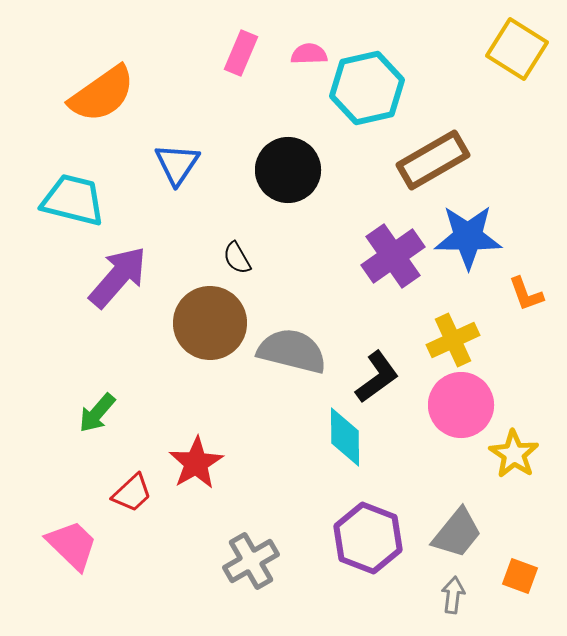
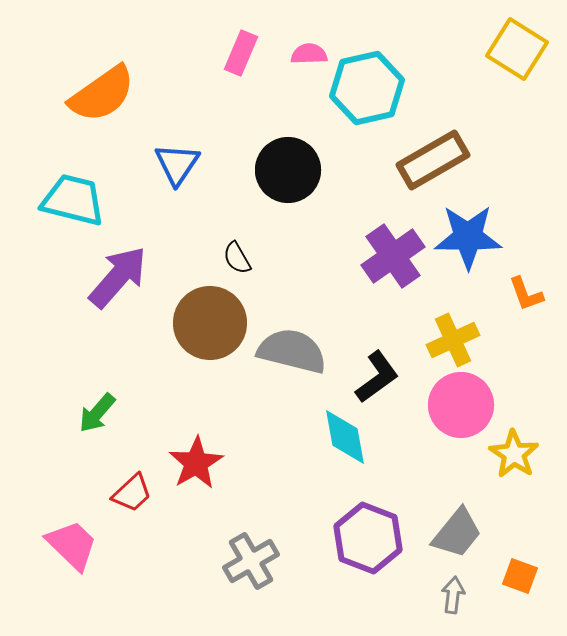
cyan diamond: rotated 10 degrees counterclockwise
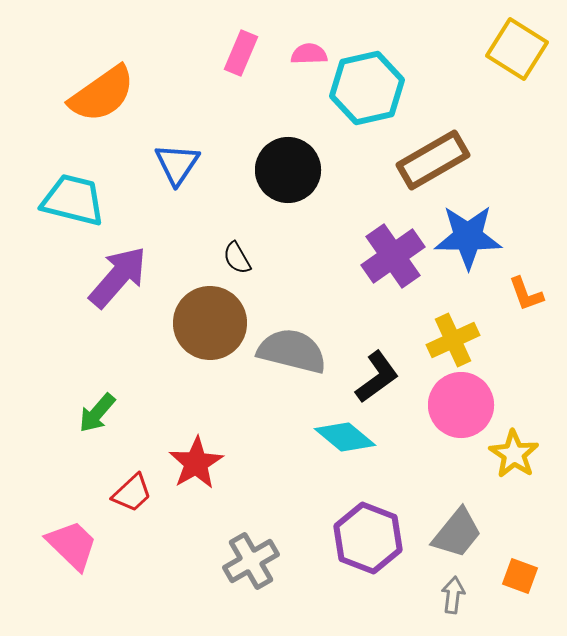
cyan diamond: rotated 40 degrees counterclockwise
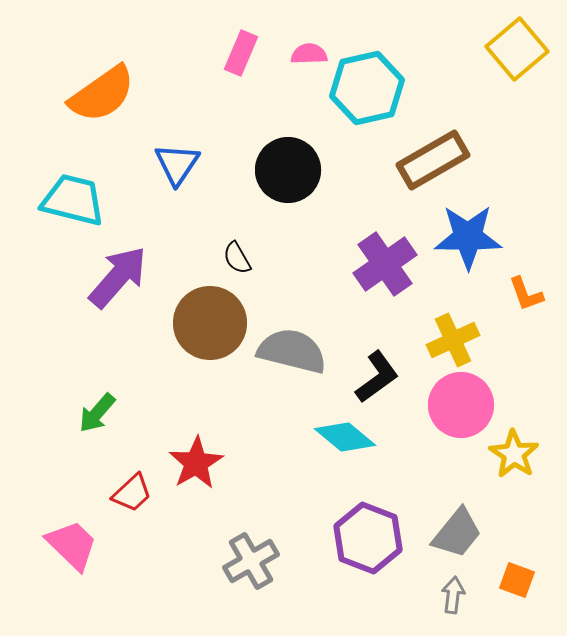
yellow square: rotated 18 degrees clockwise
purple cross: moved 8 px left, 8 px down
orange square: moved 3 px left, 4 px down
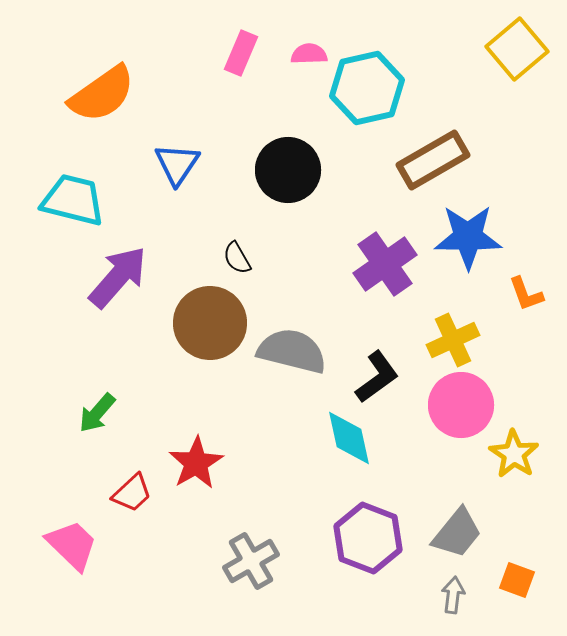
cyan diamond: moved 4 px right, 1 px down; rotated 38 degrees clockwise
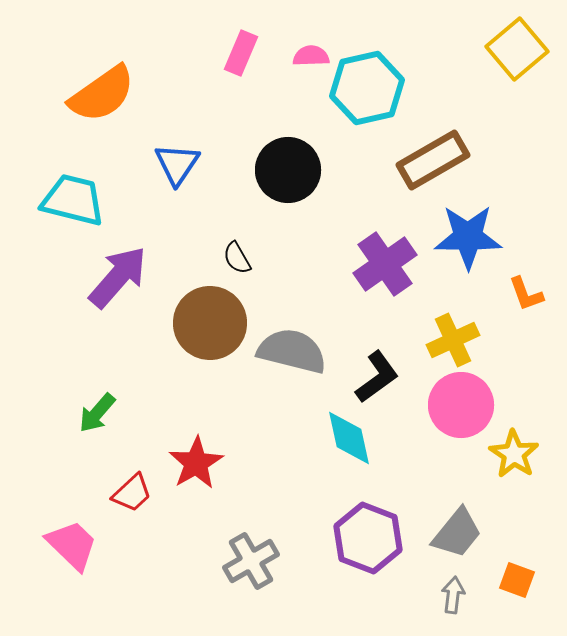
pink semicircle: moved 2 px right, 2 px down
